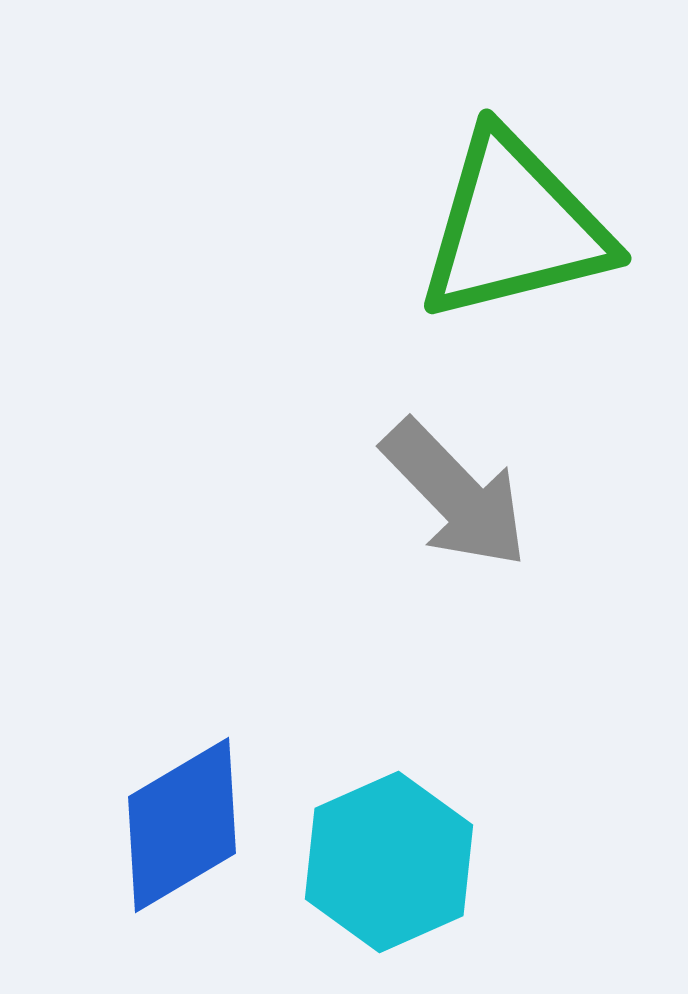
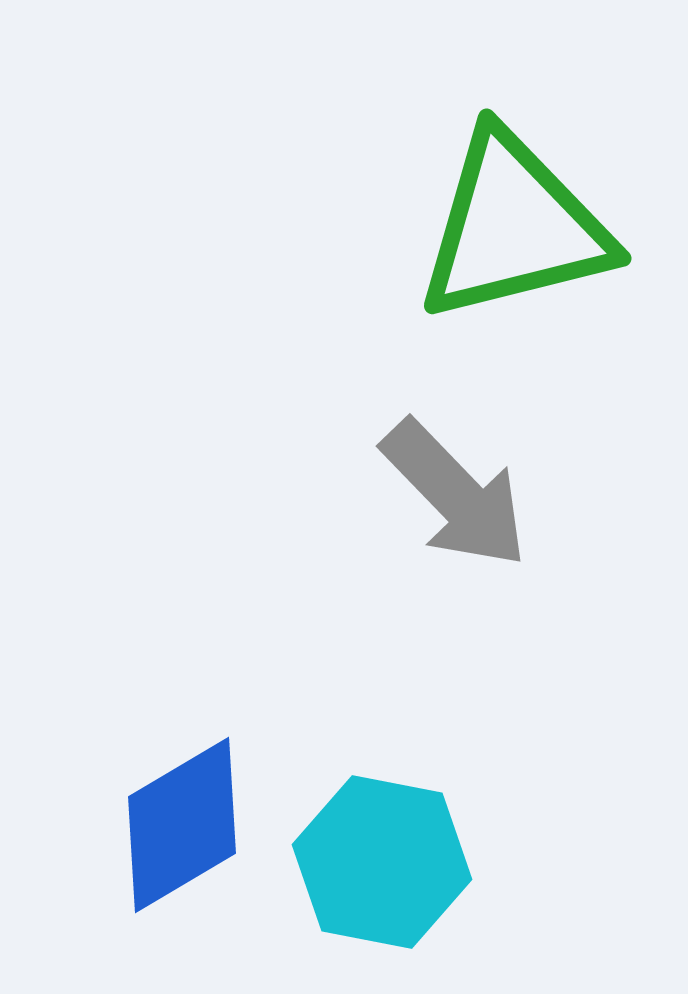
cyan hexagon: moved 7 px left; rotated 25 degrees counterclockwise
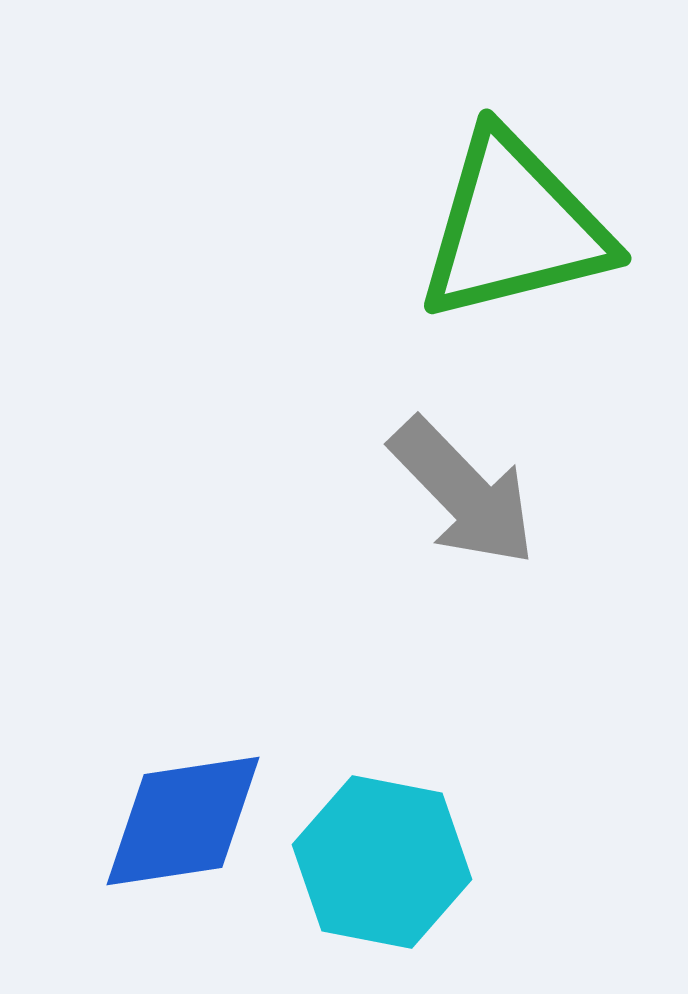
gray arrow: moved 8 px right, 2 px up
blue diamond: moved 1 px right, 4 px up; rotated 22 degrees clockwise
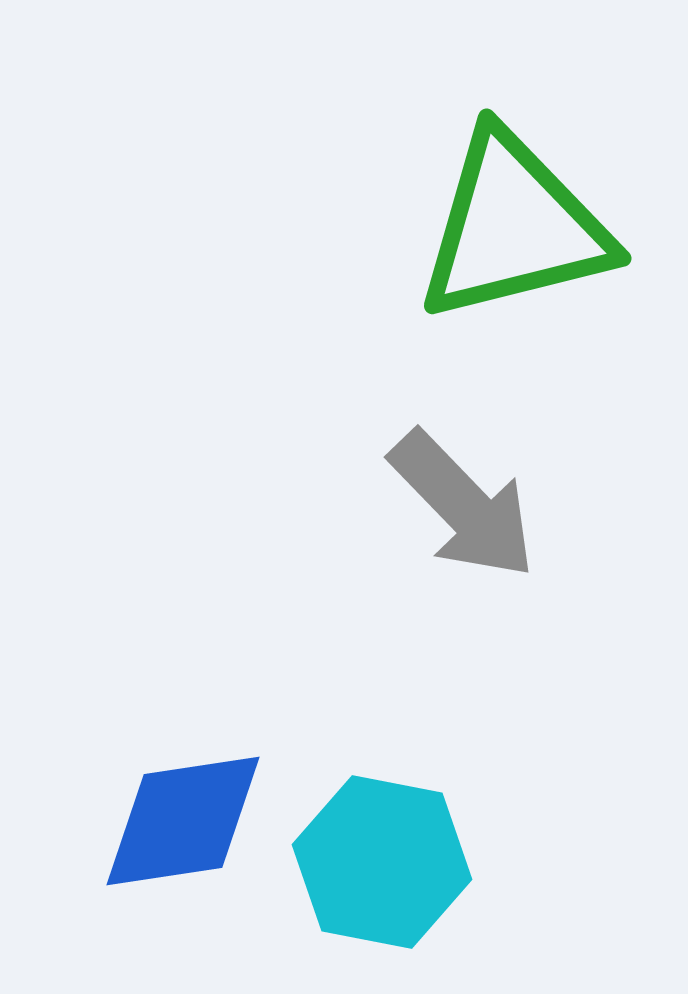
gray arrow: moved 13 px down
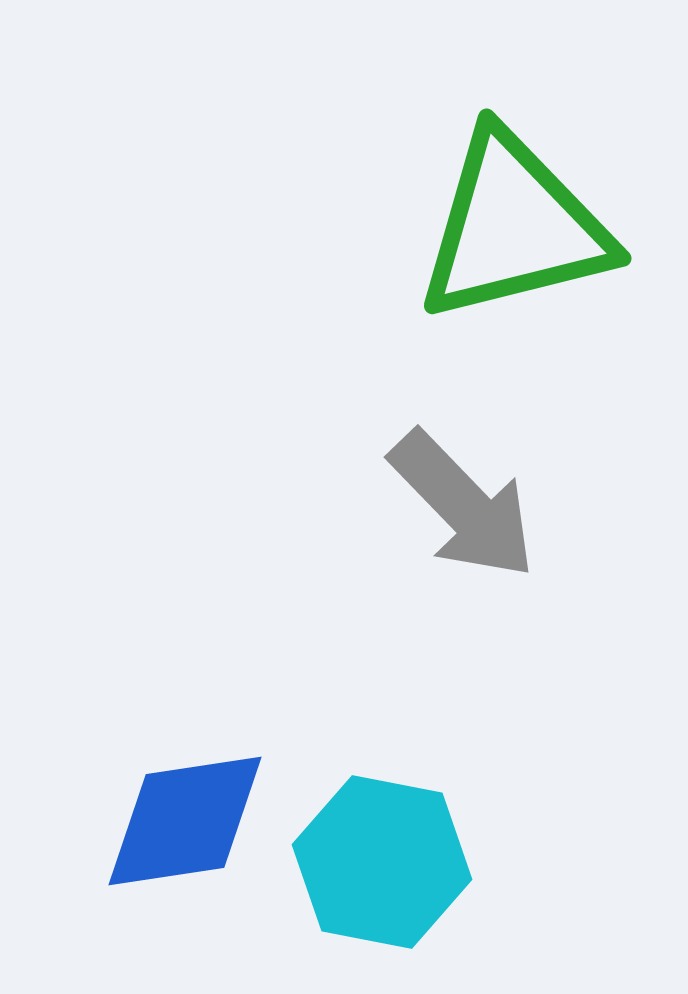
blue diamond: moved 2 px right
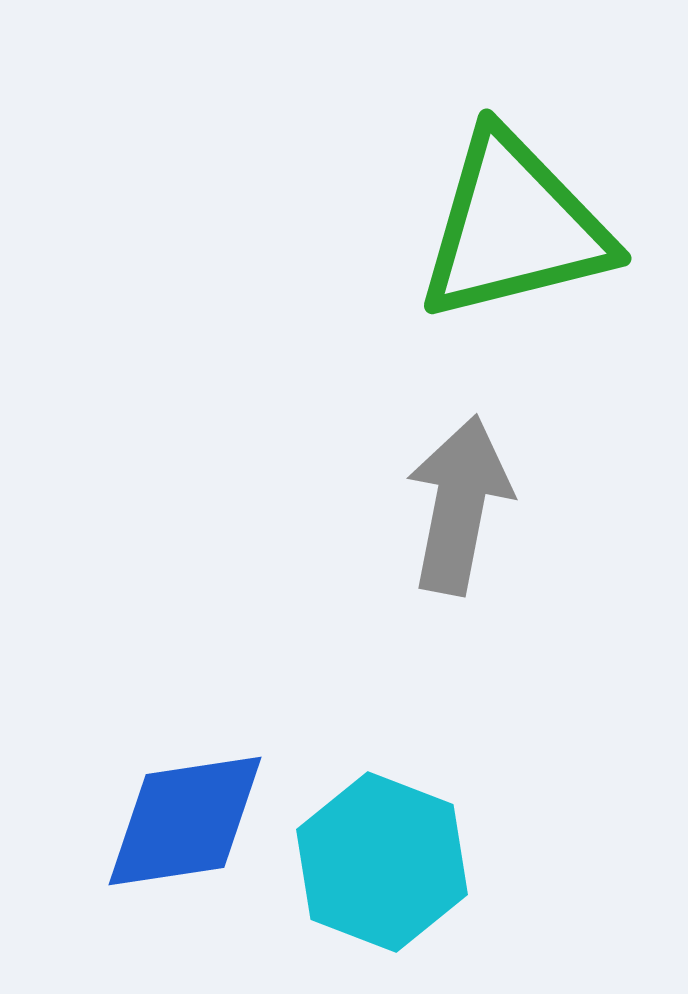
gray arrow: moved 4 px left; rotated 125 degrees counterclockwise
cyan hexagon: rotated 10 degrees clockwise
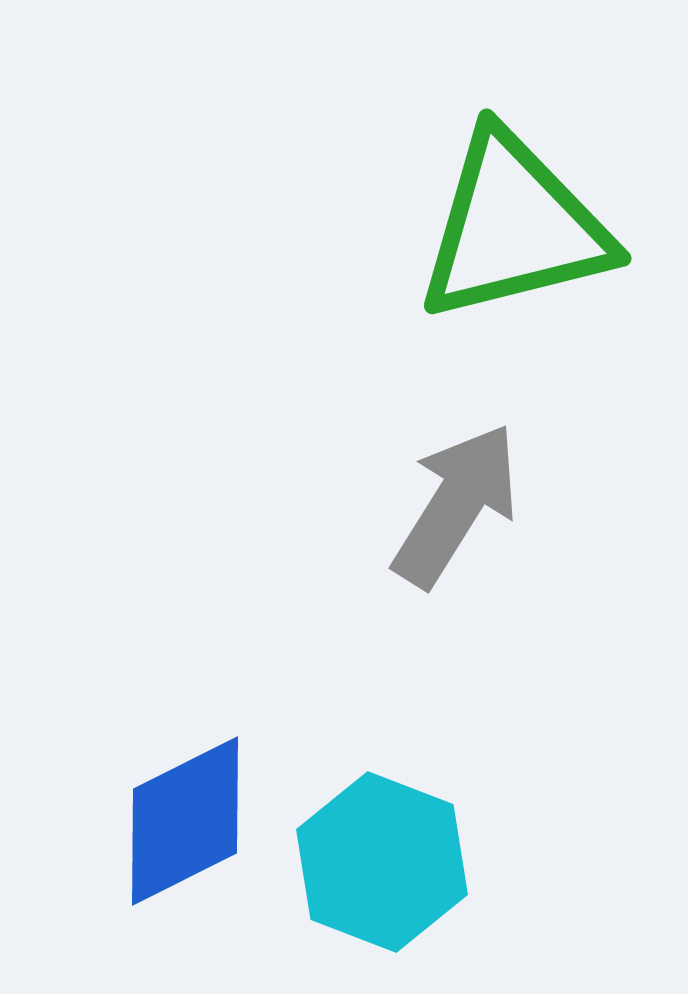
gray arrow: moved 3 px left; rotated 21 degrees clockwise
blue diamond: rotated 18 degrees counterclockwise
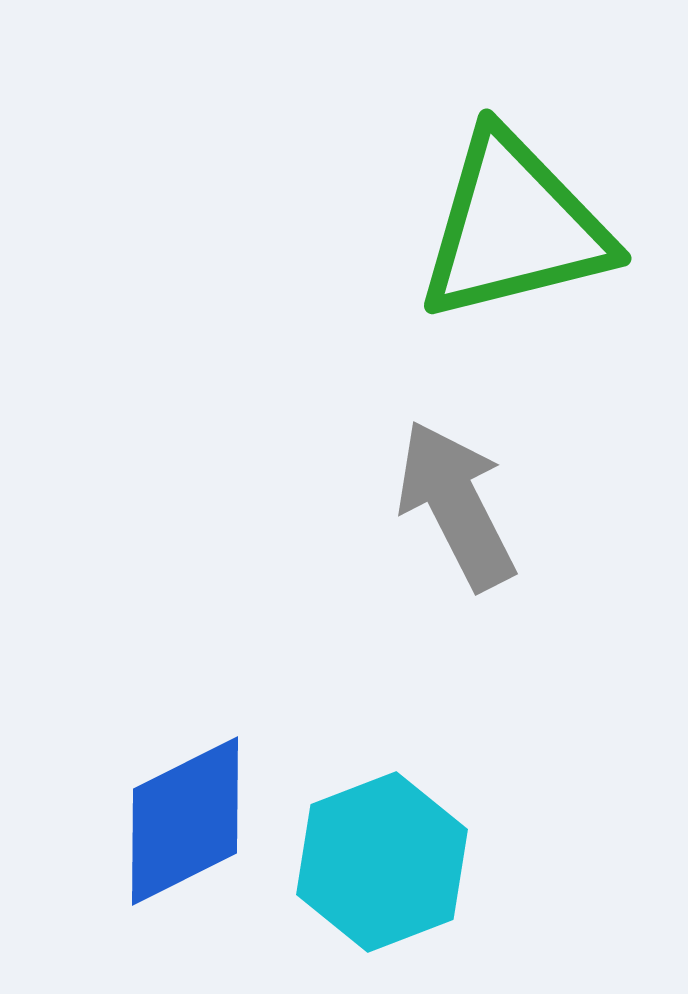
gray arrow: rotated 59 degrees counterclockwise
cyan hexagon: rotated 18 degrees clockwise
